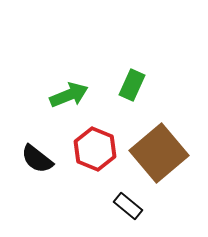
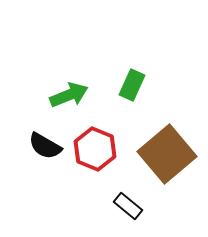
brown square: moved 8 px right, 1 px down
black semicircle: moved 8 px right, 13 px up; rotated 8 degrees counterclockwise
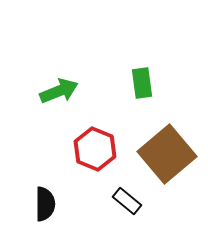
green rectangle: moved 10 px right, 2 px up; rotated 32 degrees counterclockwise
green arrow: moved 10 px left, 4 px up
black semicircle: moved 58 px down; rotated 120 degrees counterclockwise
black rectangle: moved 1 px left, 5 px up
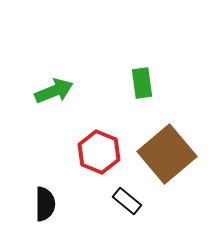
green arrow: moved 5 px left
red hexagon: moved 4 px right, 3 px down
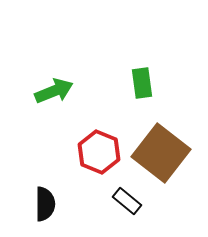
brown square: moved 6 px left, 1 px up; rotated 12 degrees counterclockwise
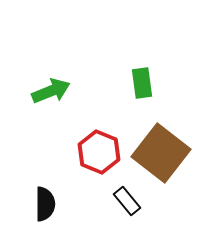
green arrow: moved 3 px left
black rectangle: rotated 12 degrees clockwise
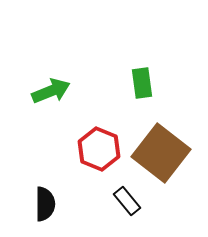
red hexagon: moved 3 px up
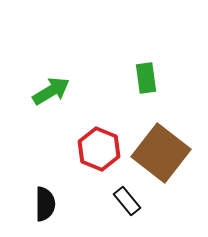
green rectangle: moved 4 px right, 5 px up
green arrow: rotated 9 degrees counterclockwise
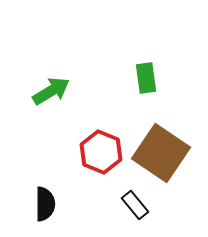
red hexagon: moved 2 px right, 3 px down
brown square: rotated 4 degrees counterclockwise
black rectangle: moved 8 px right, 4 px down
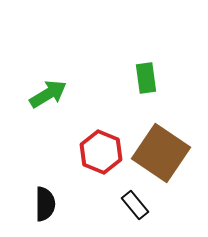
green arrow: moved 3 px left, 3 px down
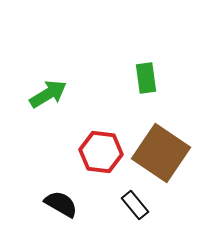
red hexagon: rotated 15 degrees counterclockwise
black semicircle: moved 16 px right; rotated 60 degrees counterclockwise
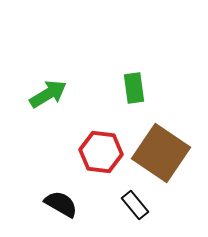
green rectangle: moved 12 px left, 10 px down
